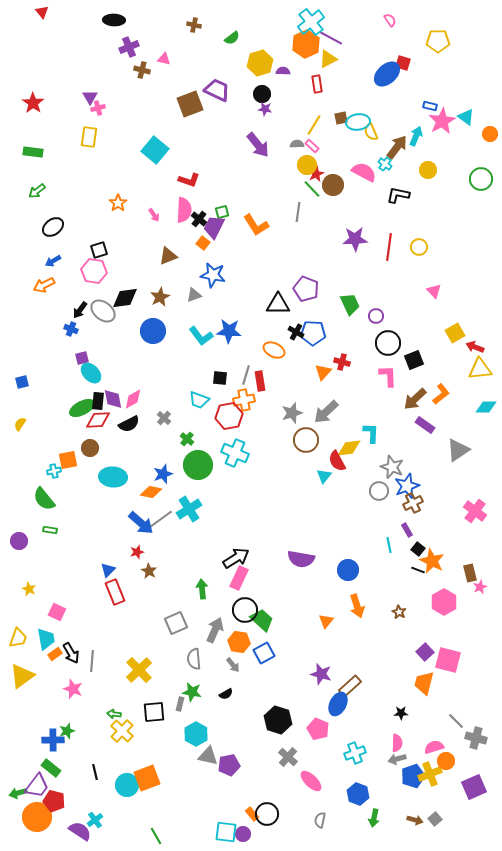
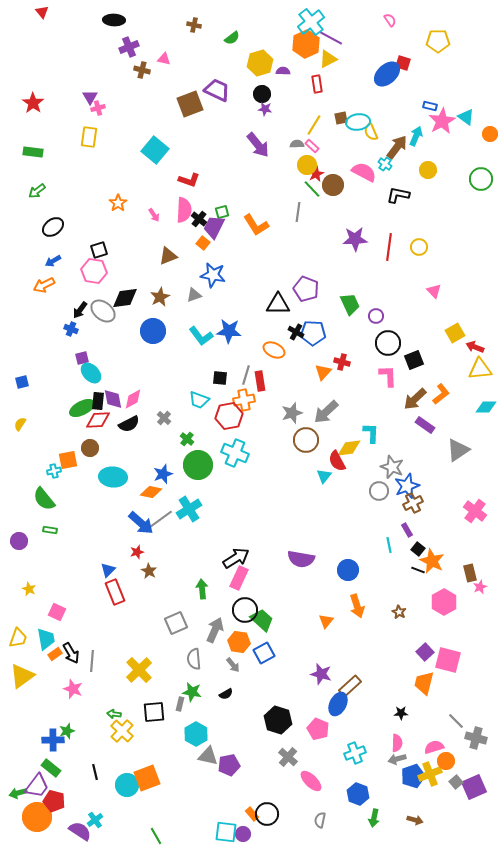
gray square at (435, 819): moved 21 px right, 37 px up
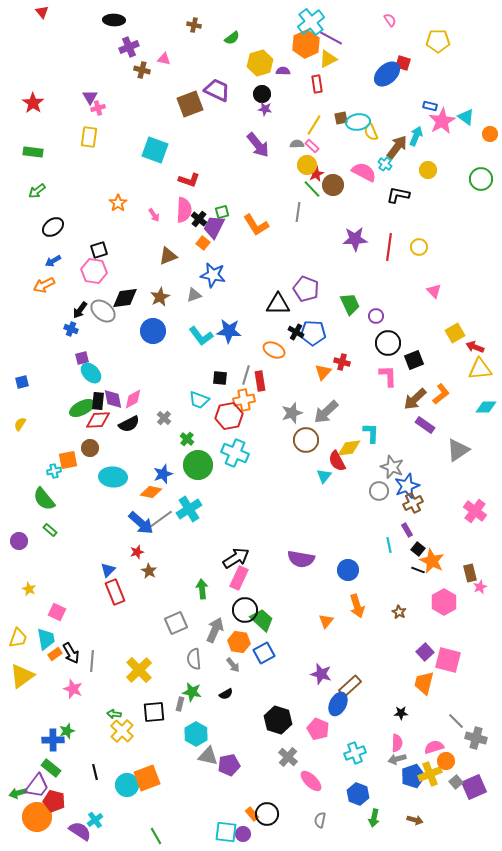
cyan square at (155, 150): rotated 20 degrees counterclockwise
green rectangle at (50, 530): rotated 32 degrees clockwise
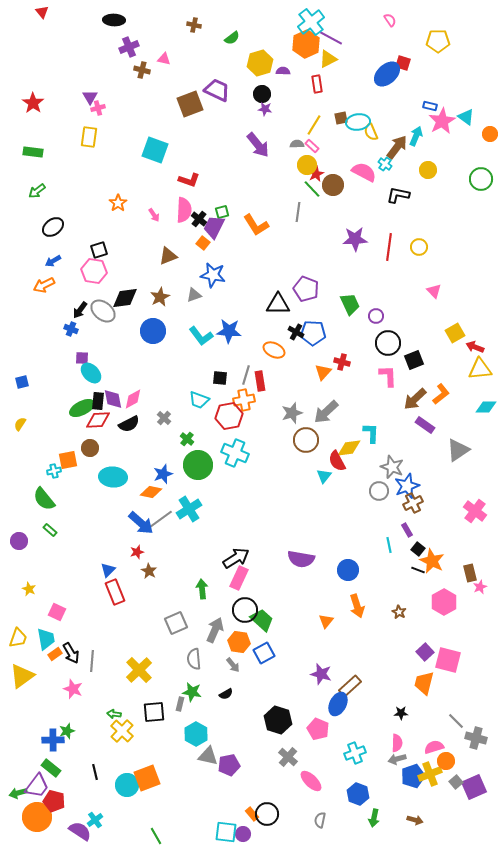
purple square at (82, 358): rotated 16 degrees clockwise
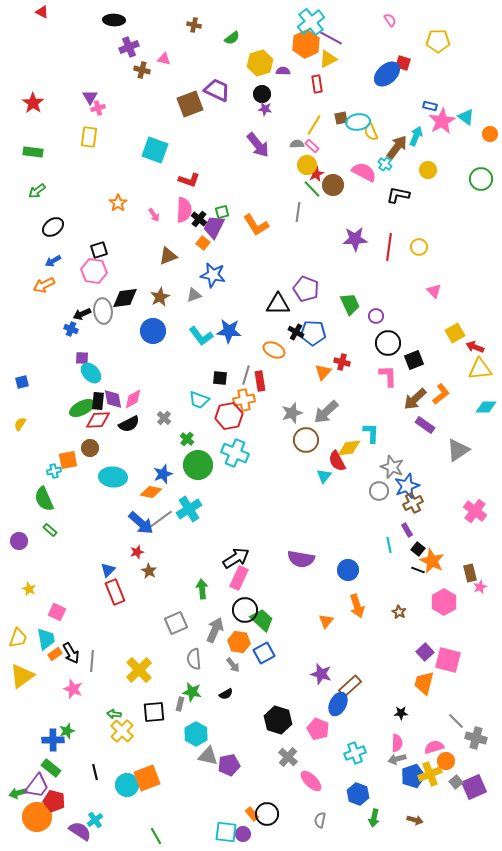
red triangle at (42, 12): rotated 24 degrees counterclockwise
black arrow at (80, 310): moved 2 px right, 4 px down; rotated 30 degrees clockwise
gray ellipse at (103, 311): rotated 45 degrees clockwise
green semicircle at (44, 499): rotated 15 degrees clockwise
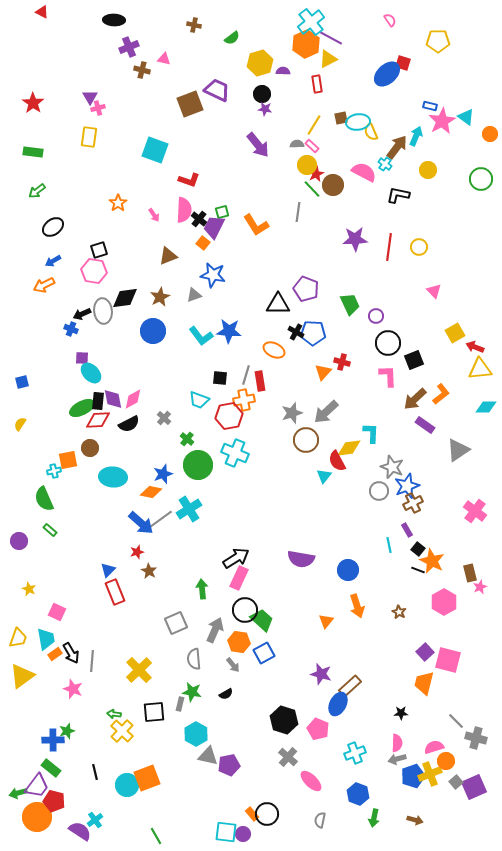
black hexagon at (278, 720): moved 6 px right
